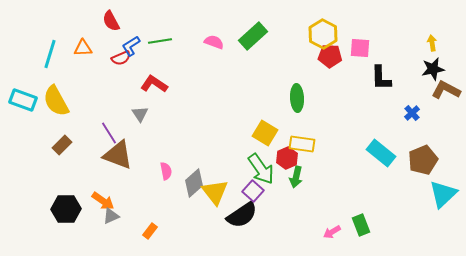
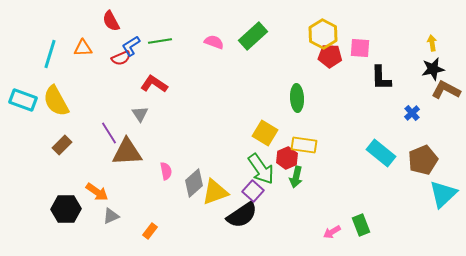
yellow rectangle at (302, 144): moved 2 px right, 1 px down
brown triangle at (118, 155): moved 9 px right, 3 px up; rotated 24 degrees counterclockwise
yellow triangle at (215, 192): rotated 48 degrees clockwise
orange arrow at (103, 201): moved 6 px left, 9 px up
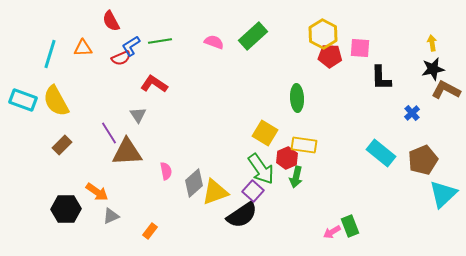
gray triangle at (140, 114): moved 2 px left, 1 px down
green rectangle at (361, 225): moved 11 px left, 1 px down
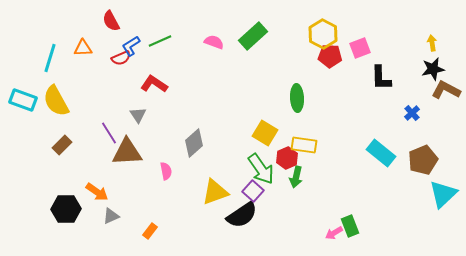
green line at (160, 41): rotated 15 degrees counterclockwise
pink square at (360, 48): rotated 25 degrees counterclockwise
cyan line at (50, 54): moved 4 px down
gray diamond at (194, 183): moved 40 px up
pink arrow at (332, 232): moved 2 px right, 1 px down
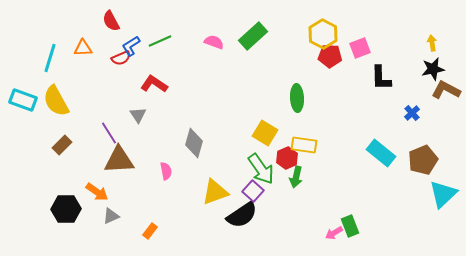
gray diamond at (194, 143): rotated 32 degrees counterclockwise
brown triangle at (127, 152): moved 8 px left, 8 px down
